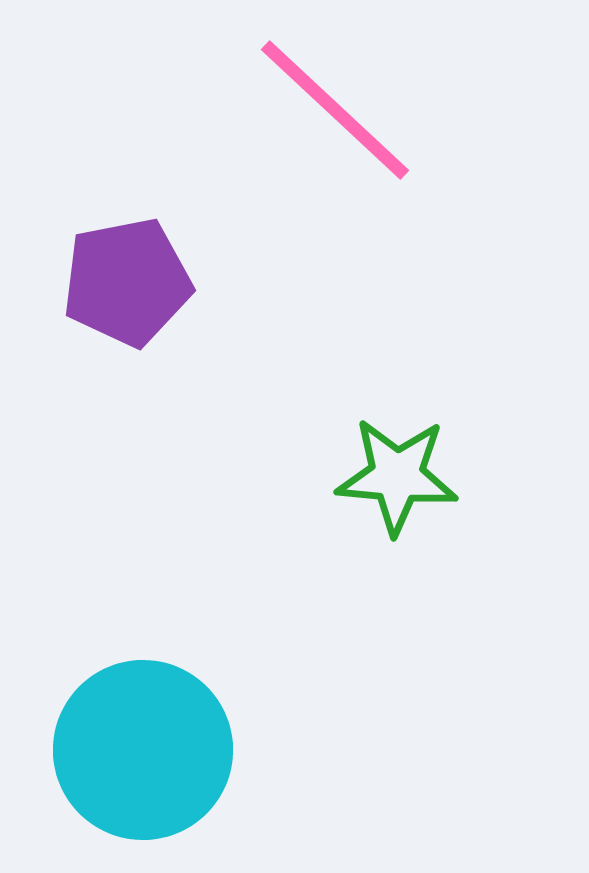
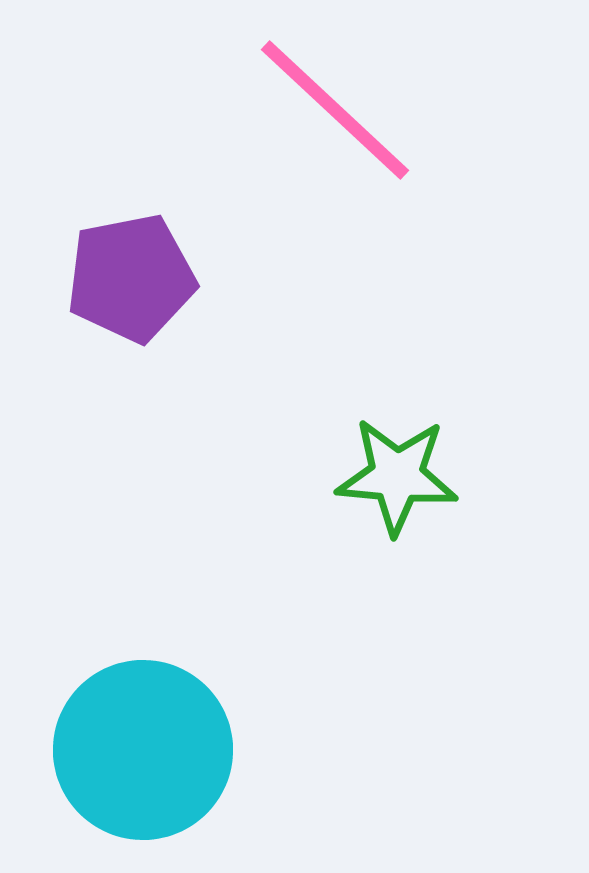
purple pentagon: moved 4 px right, 4 px up
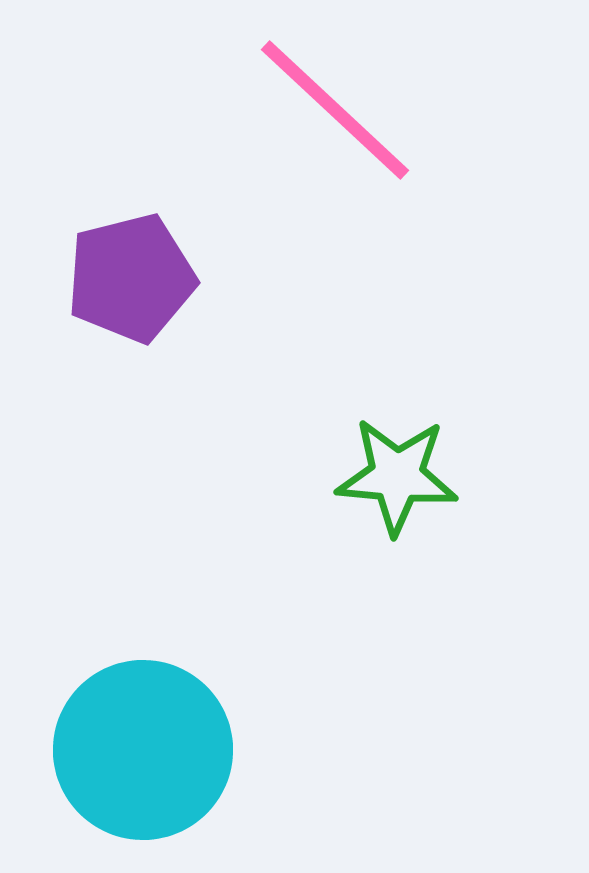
purple pentagon: rotated 3 degrees counterclockwise
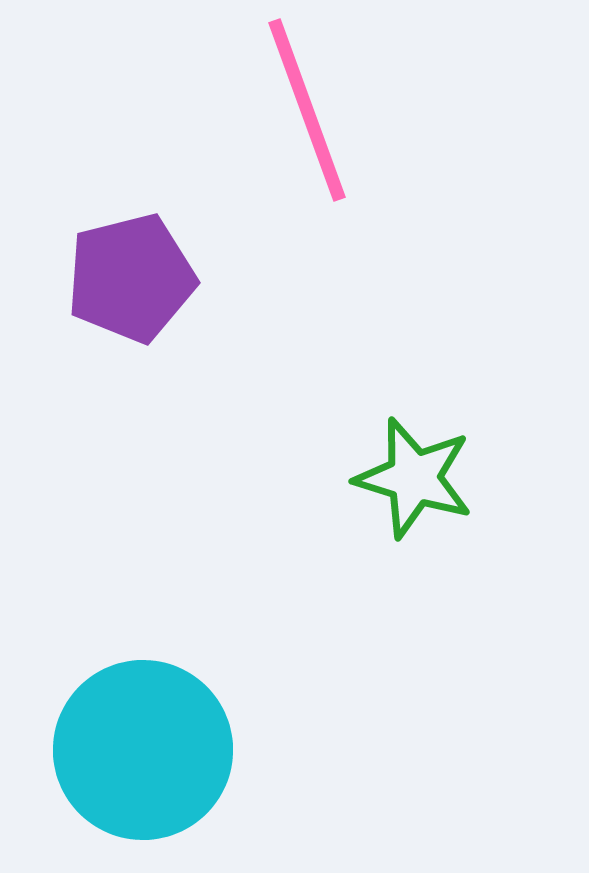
pink line: moved 28 px left; rotated 27 degrees clockwise
green star: moved 17 px right, 2 px down; rotated 12 degrees clockwise
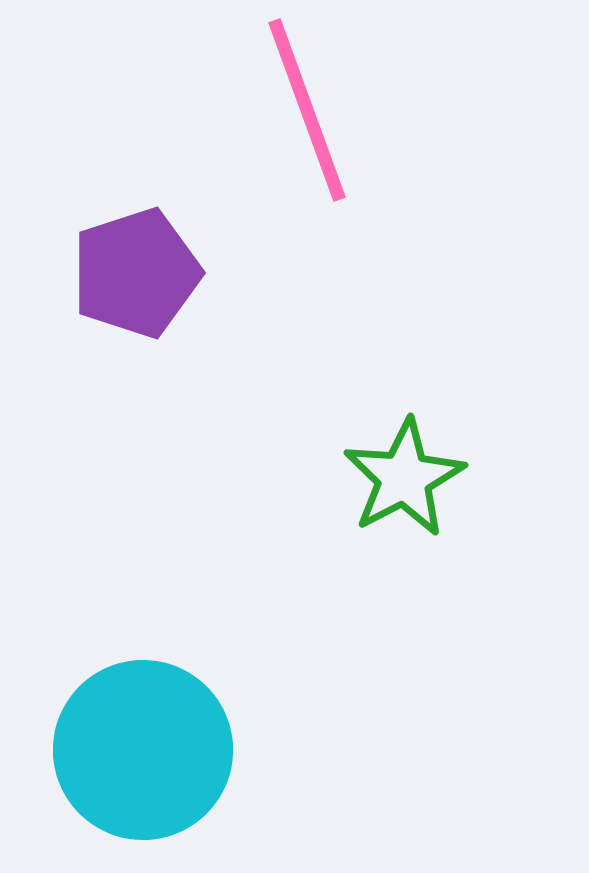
purple pentagon: moved 5 px right, 5 px up; rotated 4 degrees counterclockwise
green star: moved 10 px left; rotated 27 degrees clockwise
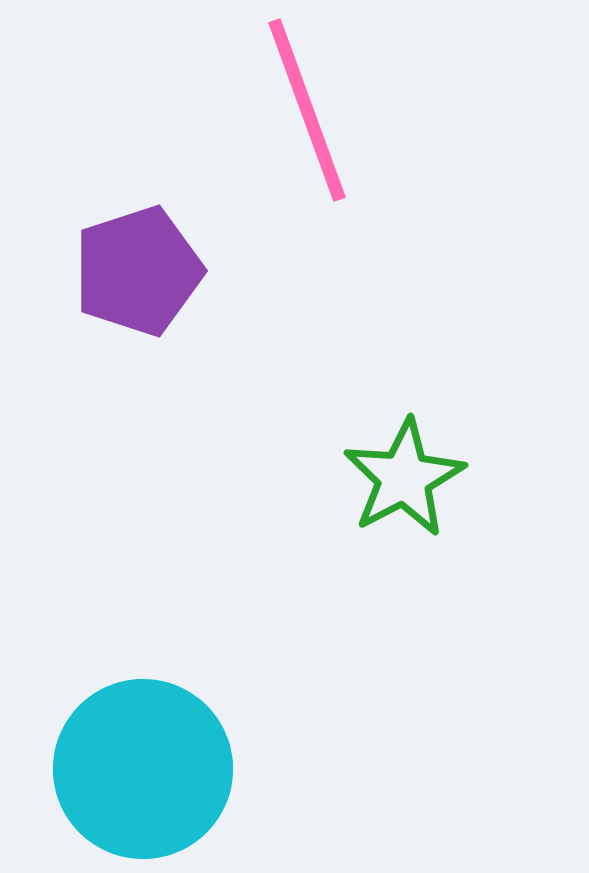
purple pentagon: moved 2 px right, 2 px up
cyan circle: moved 19 px down
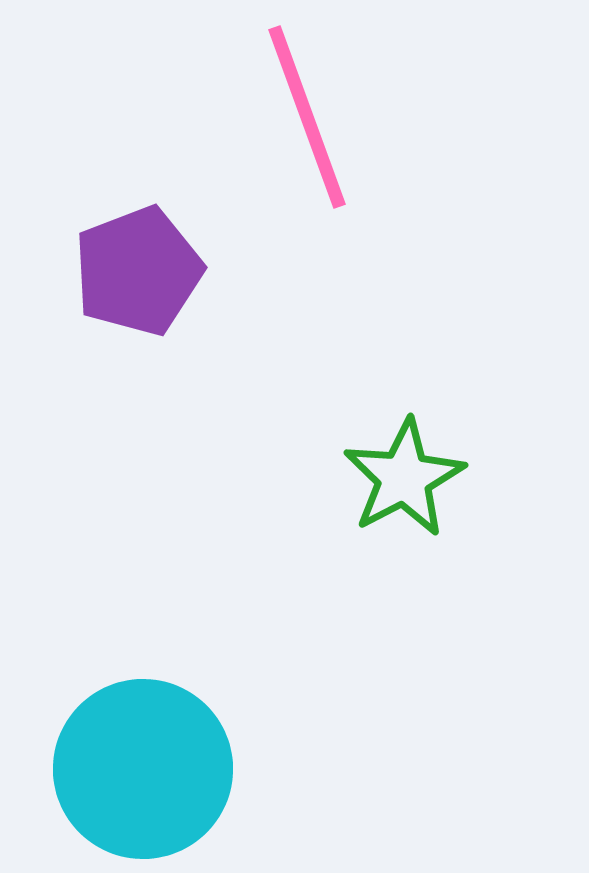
pink line: moved 7 px down
purple pentagon: rotated 3 degrees counterclockwise
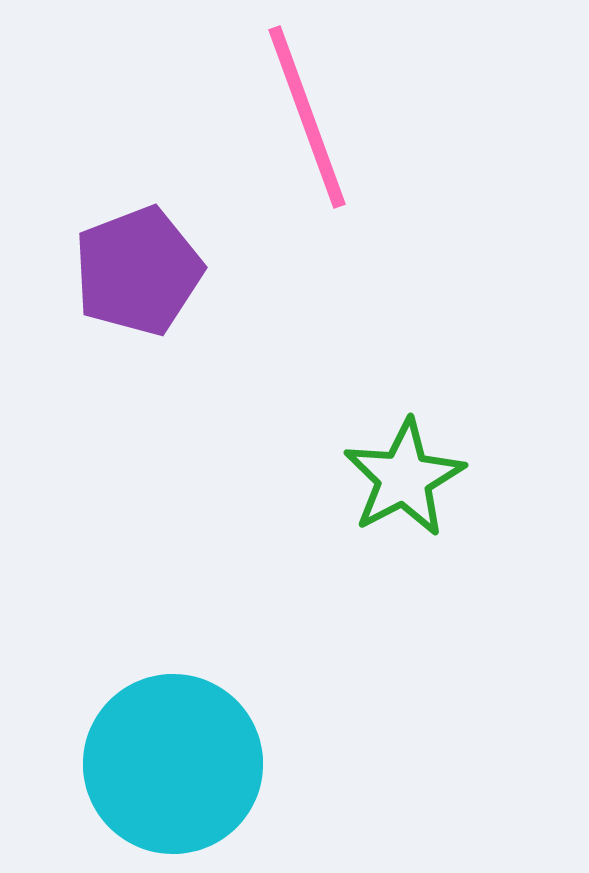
cyan circle: moved 30 px right, 5 px up
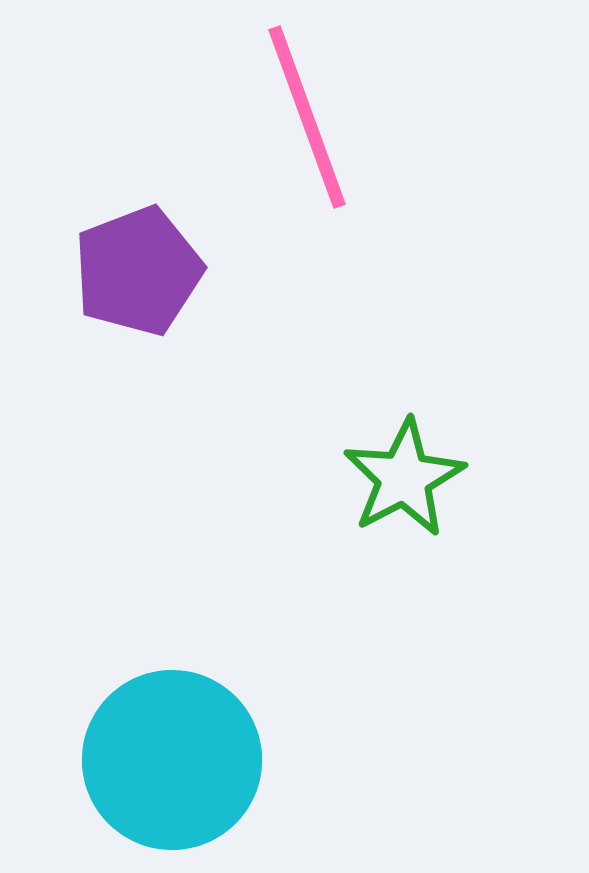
cyan circle: moved 1 px left, 4 px up
